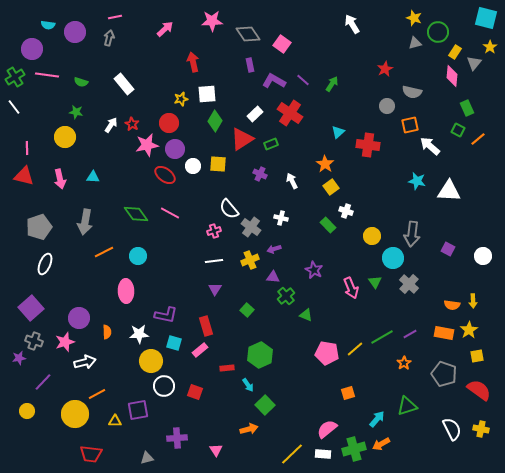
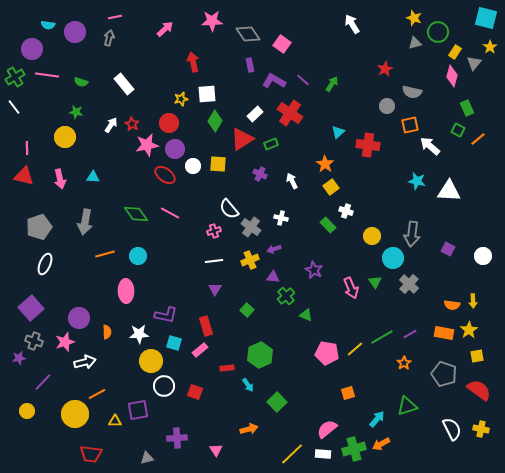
pink diamond at (452, 76): rotated 10 degrees clockwise
orange line at (104, 252): moved 1 px right, 2 px down; rotated 12 degrees clockwise
green square at (265, 405): moved 12 px right, 3 px up
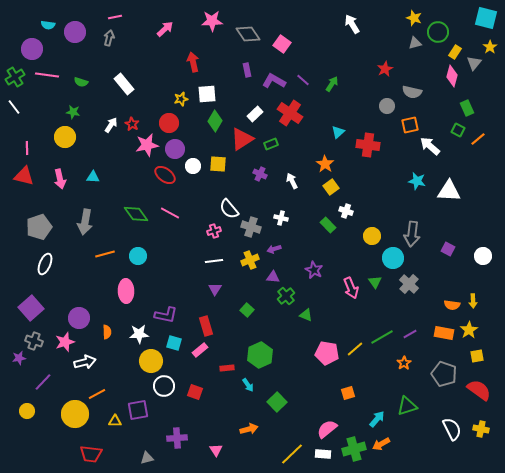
purple rectangle at (250, 65): moved 3 px left, 5 px down
green star at (76, 112): moved 3 px left
gray cross at (251, 227): rotated 18 degrees counterclockwise
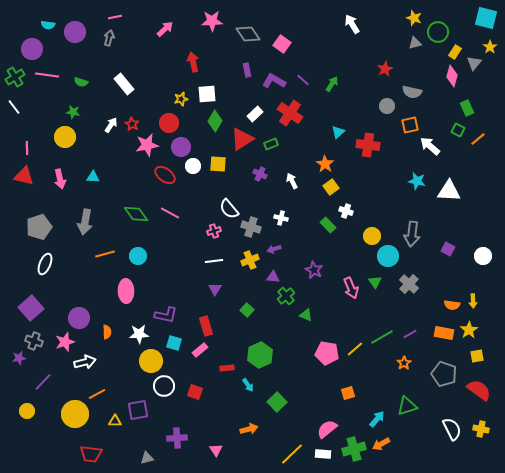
purple circle at (175, 149): moved 6 px right, 2 px up
cyan circle at (393, 258): moved 5 px left, 2 px up
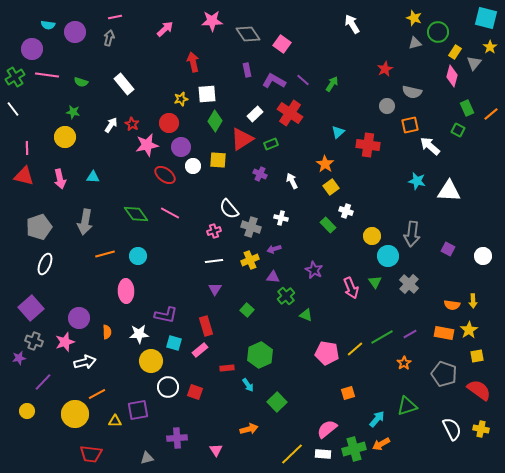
white line at (14, 107): moved 1 px left, 2 px down
orange line at (478, 139): moved 13 px right, 25 px up
yellow square at (218, 164): moved 4 px up
white circle at (164, 386): moved 4 px right, 1 px down
